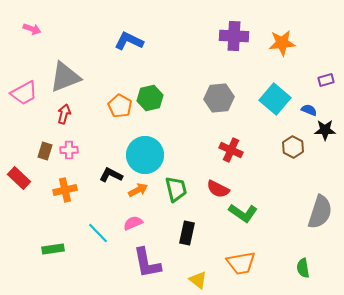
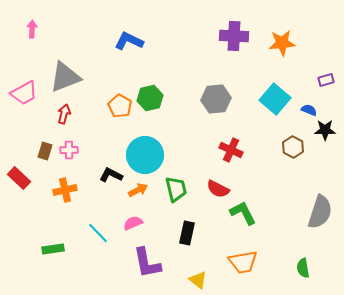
pink arrow: rotated 108 degrees counterclockwise
gray hexagon: moved 3 px left, 1 px down
green L-shape: rotated 152 degrees counterclockwise
orange trapezoid: moved 2 px right, 1 px up
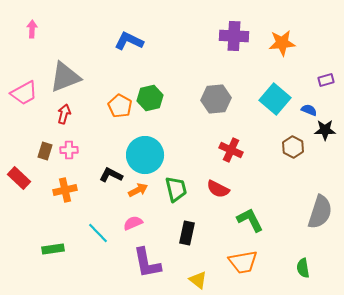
green L-shape: moved 7 px right, 7 px down
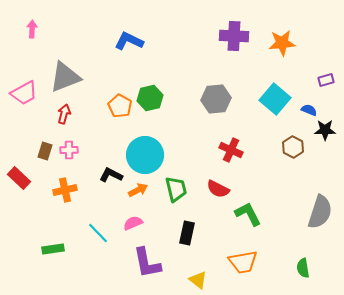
green L-shape: moved 2 px left, 6 px up
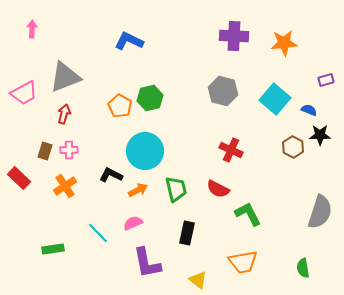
orange star: moved 2 px right
gray hexagon: moved 7 px right, 8 px up; rotated 20 degrees clockwise
black star: moved 5 px left, 5 px down
cyan circle: moved 4 px up
orange cross: moved 4 px up; rotated 20 degrees counterclockwise
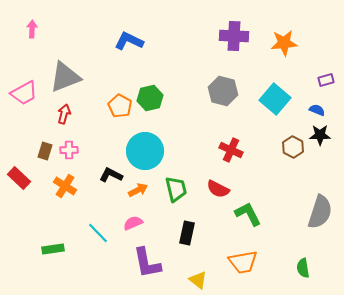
blue semicircle: moved 8 px right
orange cross: rotated 25 degrees counterclockwise
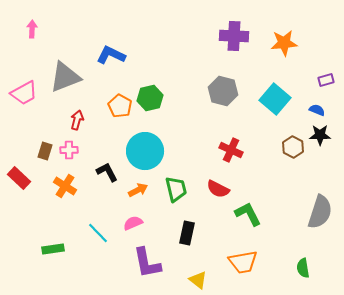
blue L-shape: moved 18 px left, 14 px down
red arrow: moved 13 px right, 6 px down
black L-shape: moved 4 px left, 3 px up; rotated 35 degrees clockwise
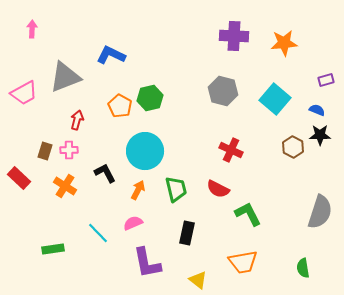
black L-shape: moved 2 px left, 1 px down
orange arrow: rotated 36 degrees counterclockwise
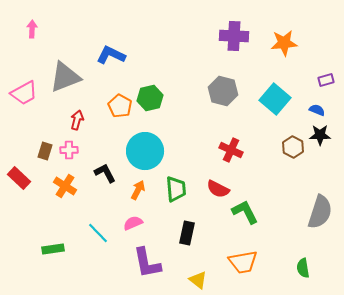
green trapezoid: rotated 8 degrees clockwise
green L-shape: moved 3 px left, 2 px up
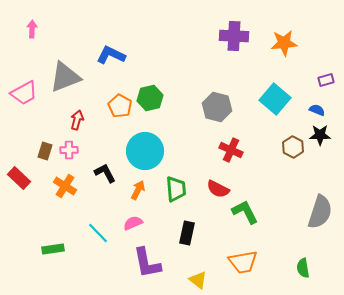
gray hexagon: moved 6 px left, 16 px down
